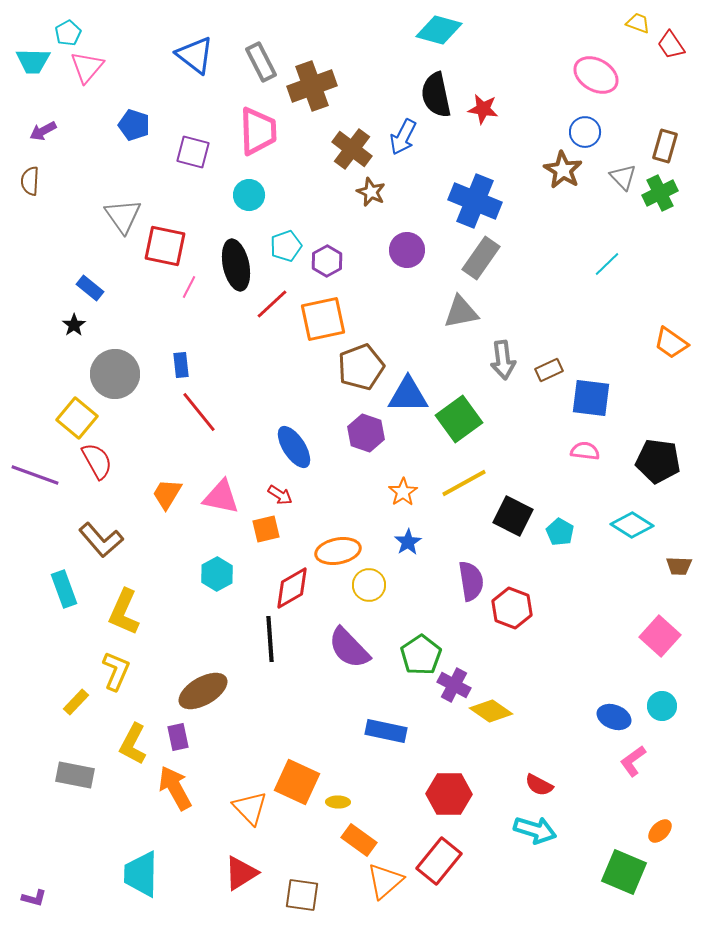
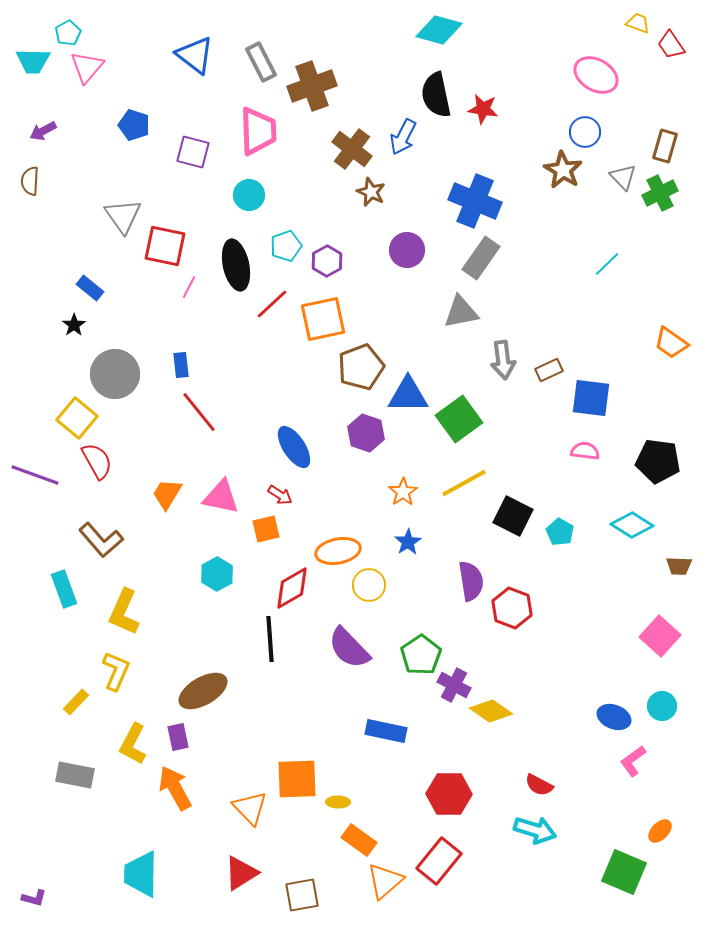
orange square at (297, 782): moved 3 px up; rotated 27 degrees counterclockwise
brown square at (302, 895): rotated 18 degrees counterclockwise
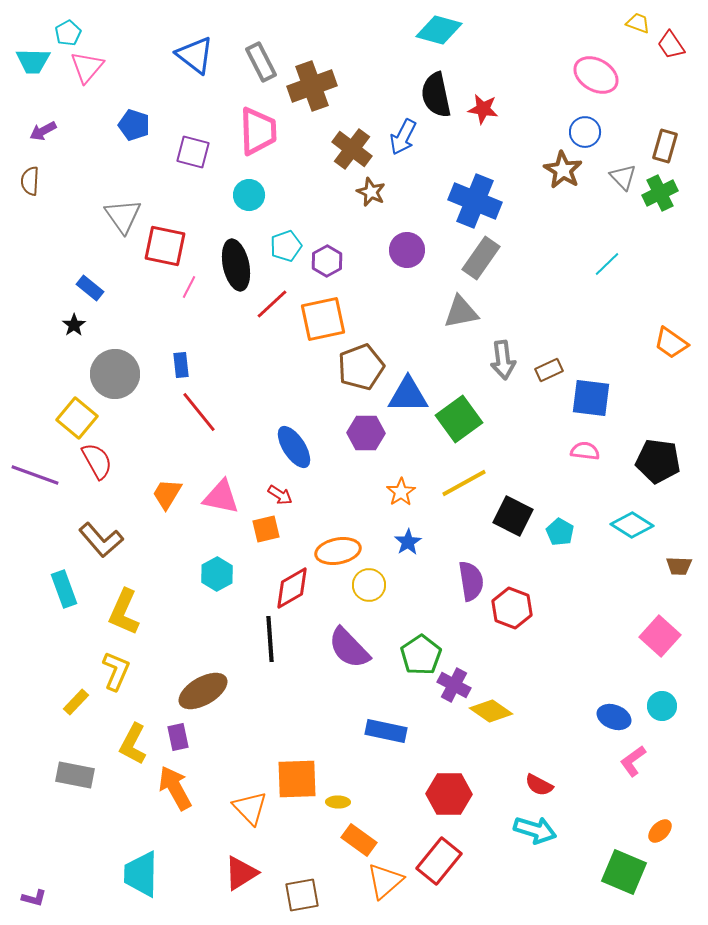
purple hexagon at (366, 433): rotated 18 degrees counterclockwise
orange star at (403, 492): moved 2 px left
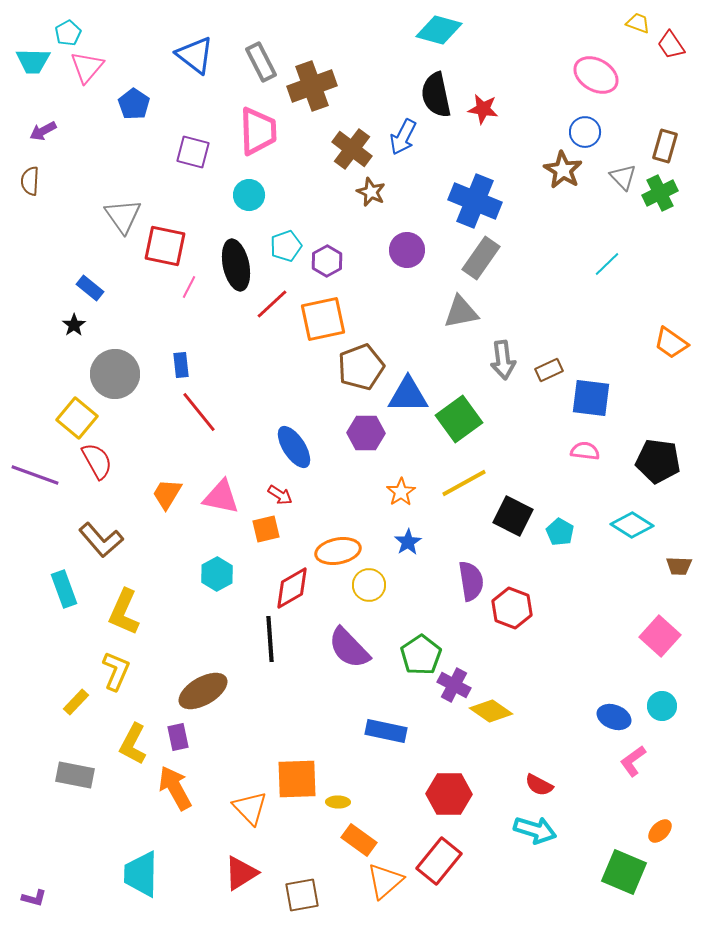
blue pentagon at (134, 125): moved 21 px up; rotated 16 degrees clockwise
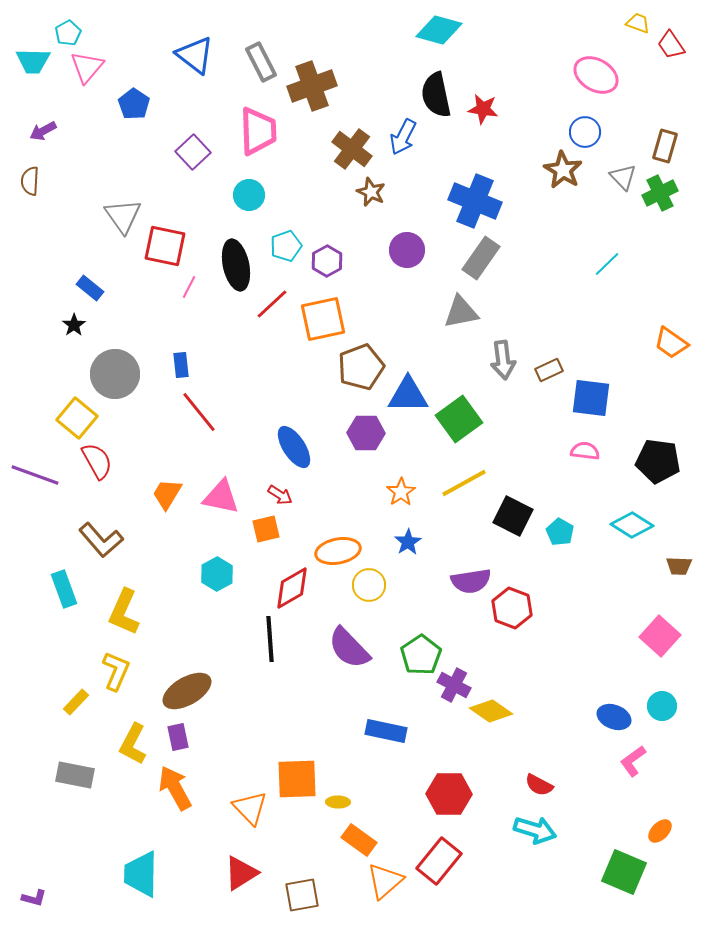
purple square at (193, 152): rotated 32 degrees clockwise
purple semicircle at (471, 581): rotated 90 degrees clockwise
brown ellipse at (203, 691): moved 16 px left
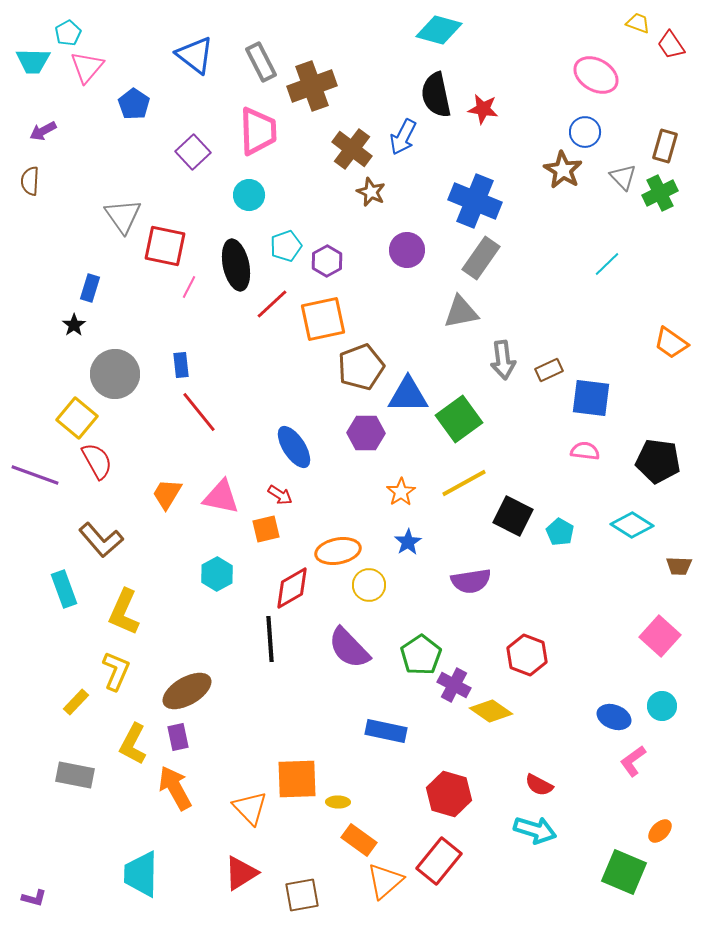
blue rectangle at (90, 288): rotated 68 degrees clockwise
red hexagon at (512, 608): moved 15 px right, 47 px down
red hexagon at (449, 794): rotated 15 degrees clockwise
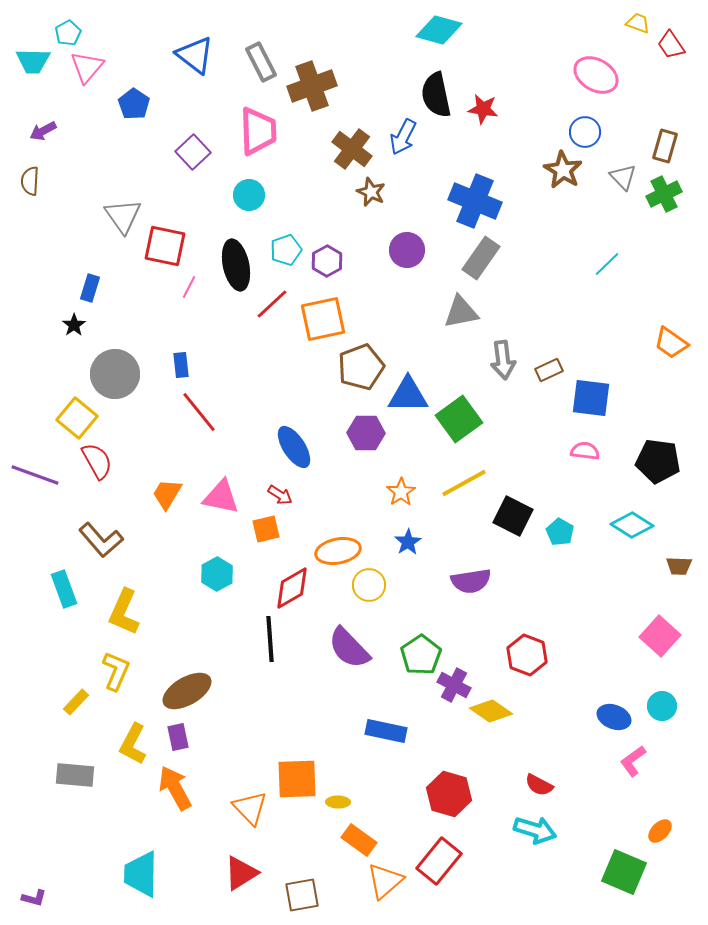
green cross at (660, 193): moved 4 px right, 1 px down
cyan pentagon at (286, 246): moved 4 px down
gray rectangle at (75, 775): rotated 6 degrees counterclockwise
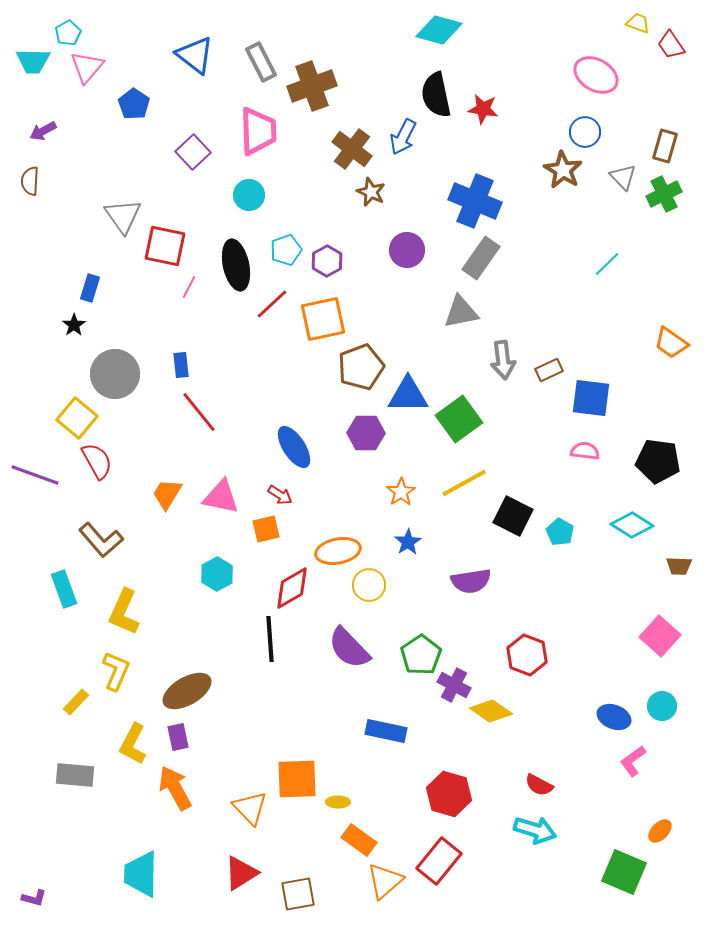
brown square at (302, 895): moved 4 px left, 1 px up
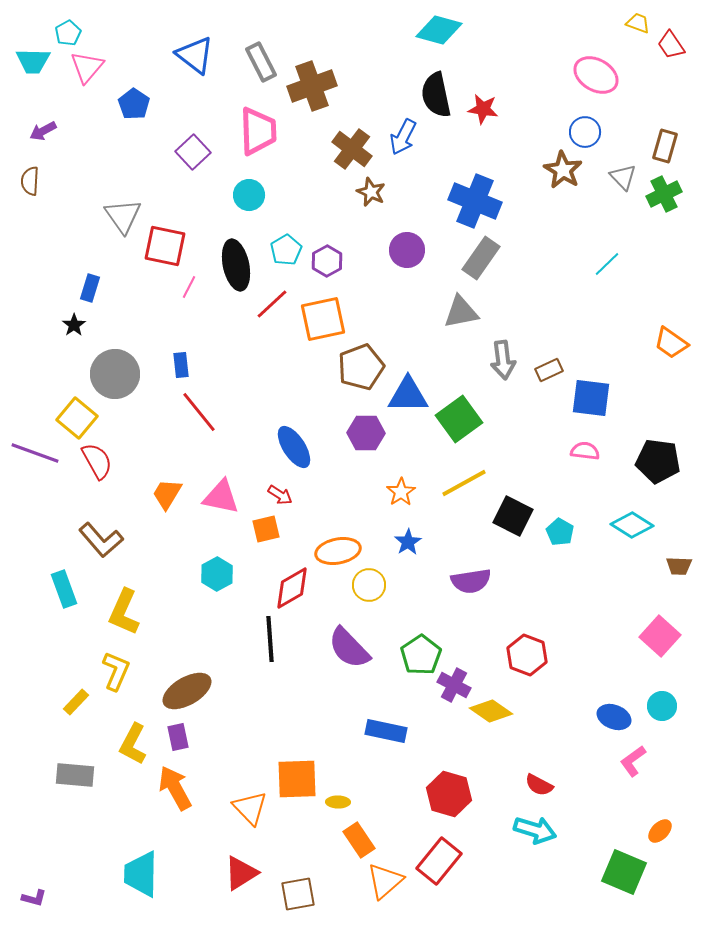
cyan pentagon at (286, 250): rotated 12 degrees counterclockwise
purple line at (35, 475): moved 22 px up
orange rectangle at (359, 840): rotated 20 degrees clockwise
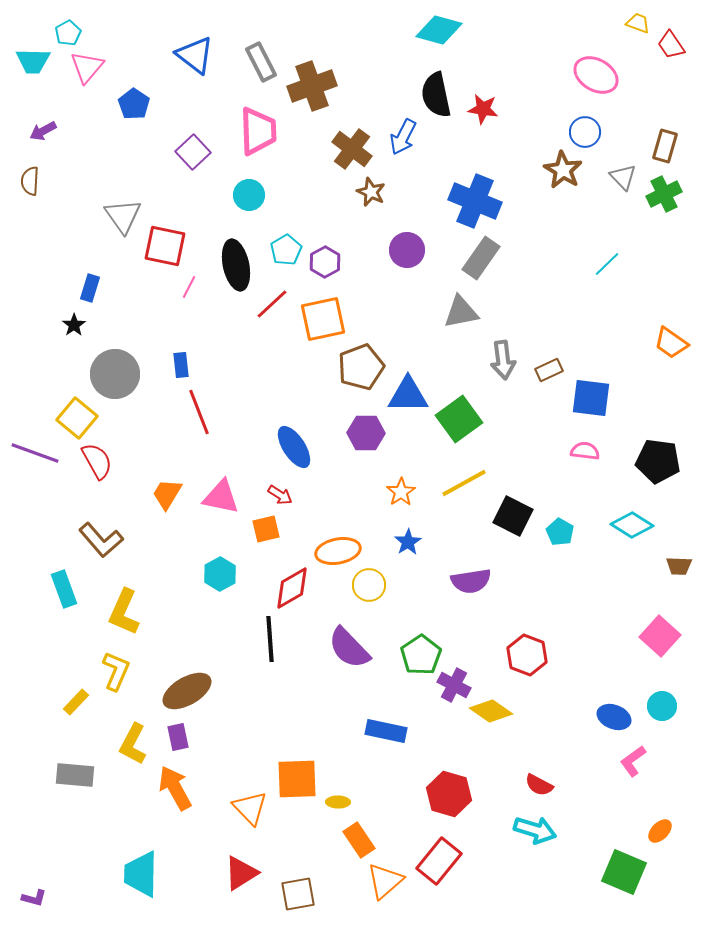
purple hexagon at (327, 261): moved 2 px left, 1 px down
red line at (199, 412): rotated 18 degrees clockwise
cyan hexagon at (217, 574): moved 3 px right
